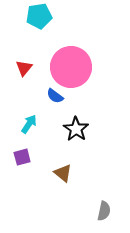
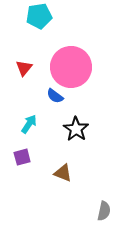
brown triangle: rotated 18 degrees counterclockwise
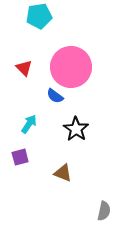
red triangle: rotated 24 degrees counterclockwise
purple square: moved 2 px left
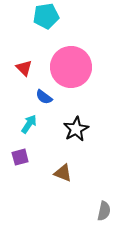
cyan pentagon: moved 7 px right
blue semicircle: moved 11 px left, 1 px down
black star: rotated 10 degrees clockwise
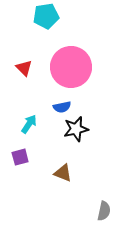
blue semicircle: moved 18 px right, 10 px down; rotated 48 degrees counterclockwise
black star: rotated 15 degrees clockwise
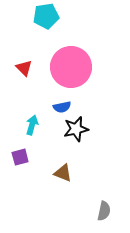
cyan arrow: moved 3 px right, 1 px down; rotated 18 degrees counterclockwise
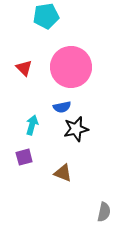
purple square: moved 4 px right
gray semicircle: moved 1 px down
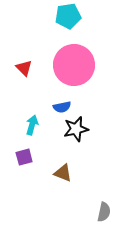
cyan pentagon: moved 22 px right
pink circle: moved 3 px right, 2 px up
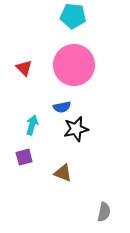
cyan pentagon: moved 5 px right; rotated 15 degrees clockwise
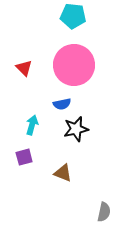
blue semicircle: moved 3 px up
